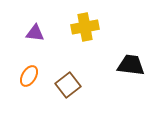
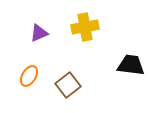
purple triangle: moved 4 px right; rotated 30 degrees counterclockwise
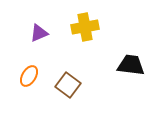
brown square: rotated 15 degrees counterclockwise
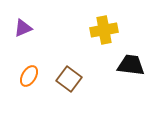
yellow cross: moved 19 px right, 3 px down
purple triangle: moved 16 px left, 5 px up
brown square: moved 1 px right, 6 px up
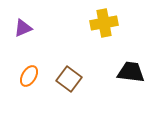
yellow cross: moved 7 px up
black trapezoid: moved 7 px down
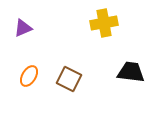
brown square: rotated 10 degrees counterclockwise
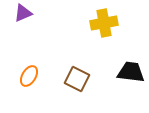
purple triangle: moved 15 px up
brown square: moved 8 px right
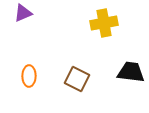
orange ellipse: rotated 30 degrees counterclockwise
